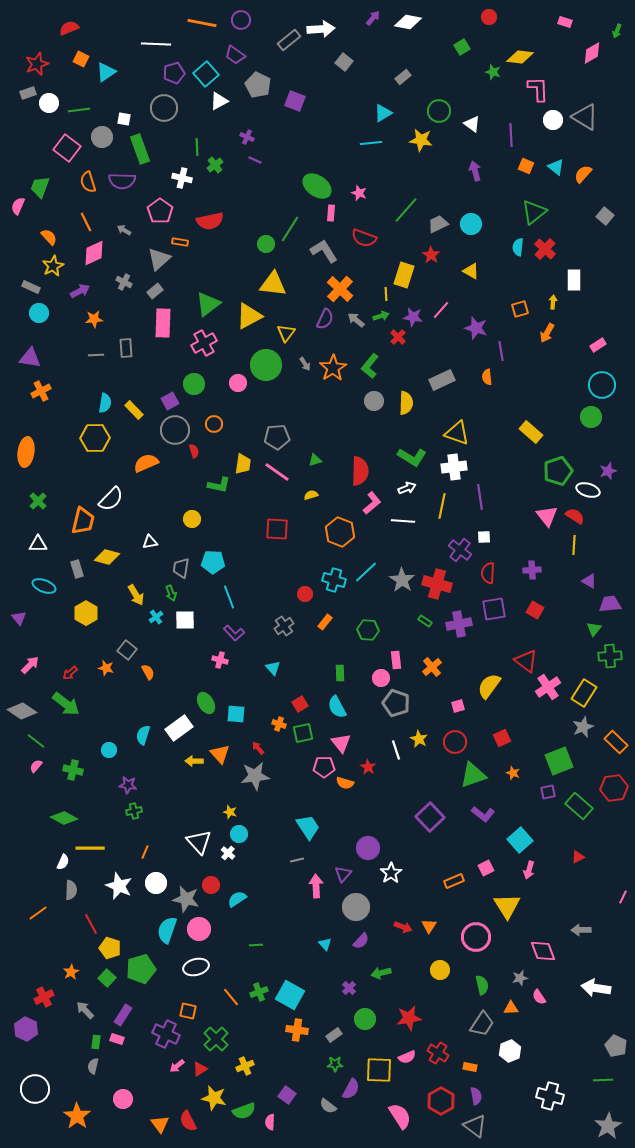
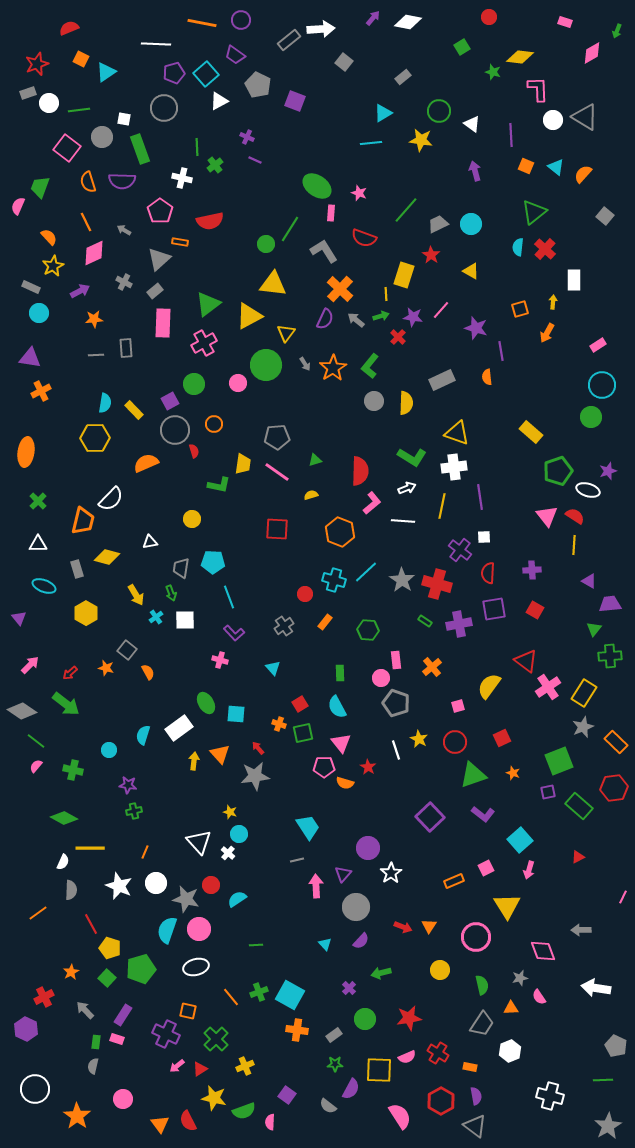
yellow arrow at (194, 761): rotated 96 degrees clockwise
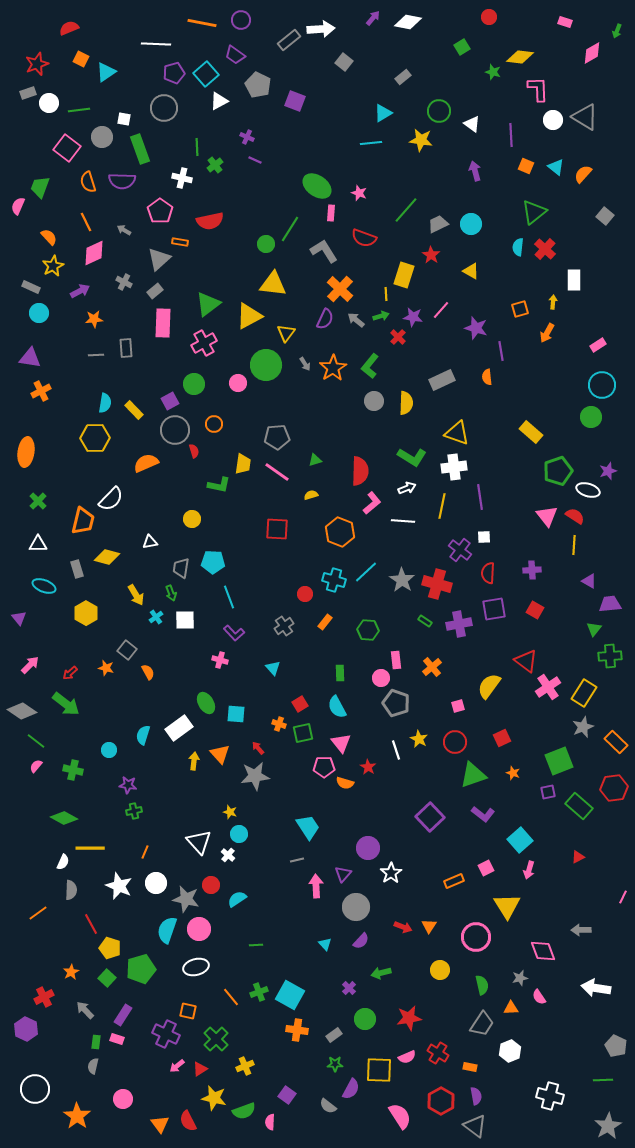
white cross at (228, 853): moved 2 px down
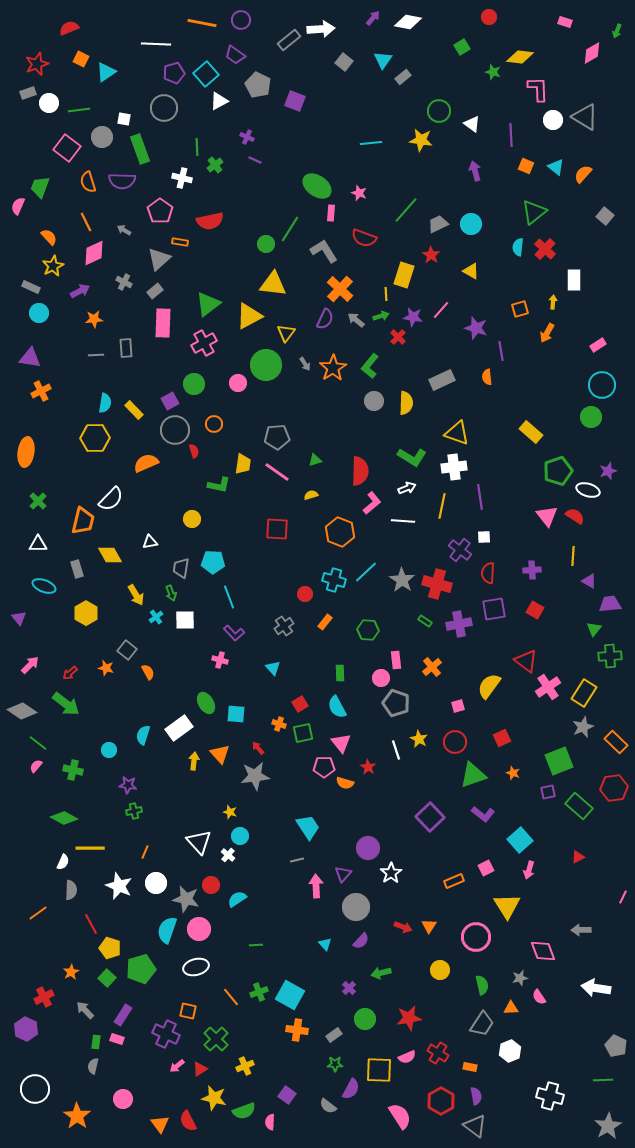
cyan triangle at (383, 113): moved 53 px up; rotated 24 degrees counterclockwise
yellow line at (574, 545): moved 1 px left, 11 px down
yellow diamond at (107, 557): moved 3 px right, 2 px up; rotated 45 degrees clockwise
green line at (36, 741): moved 2 px right, 2 px down
cyan circle at (239, 834): moved 1 px right, 2 px down
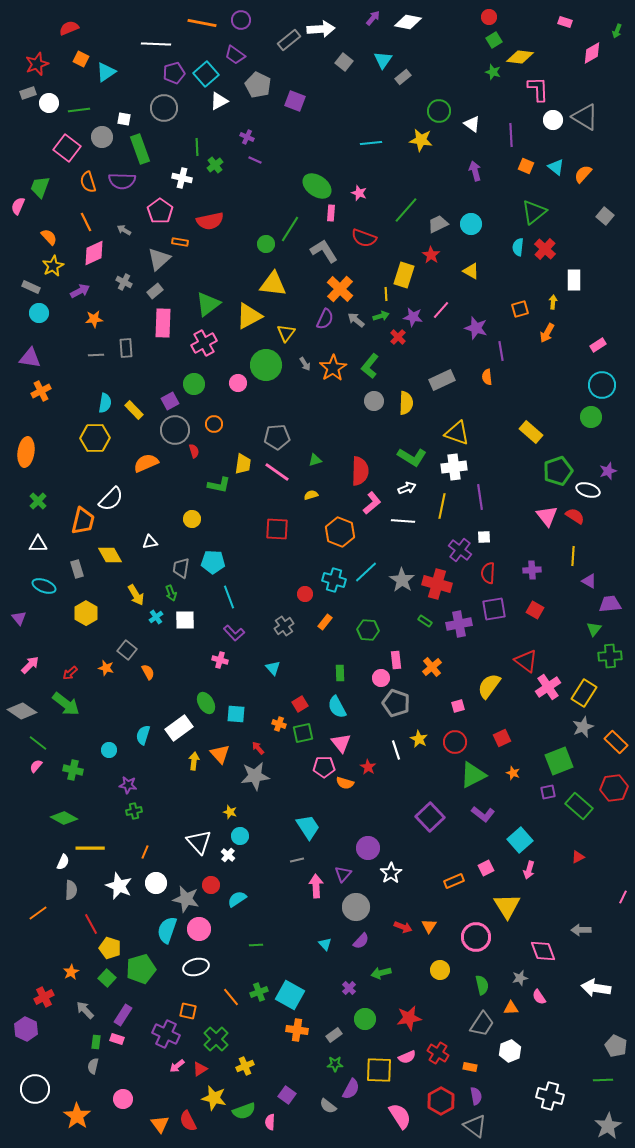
green square at (462, 47): moved 32 px right, 7 px up
green triangle at (473, 775): rotated 8 degrees counterclockwise
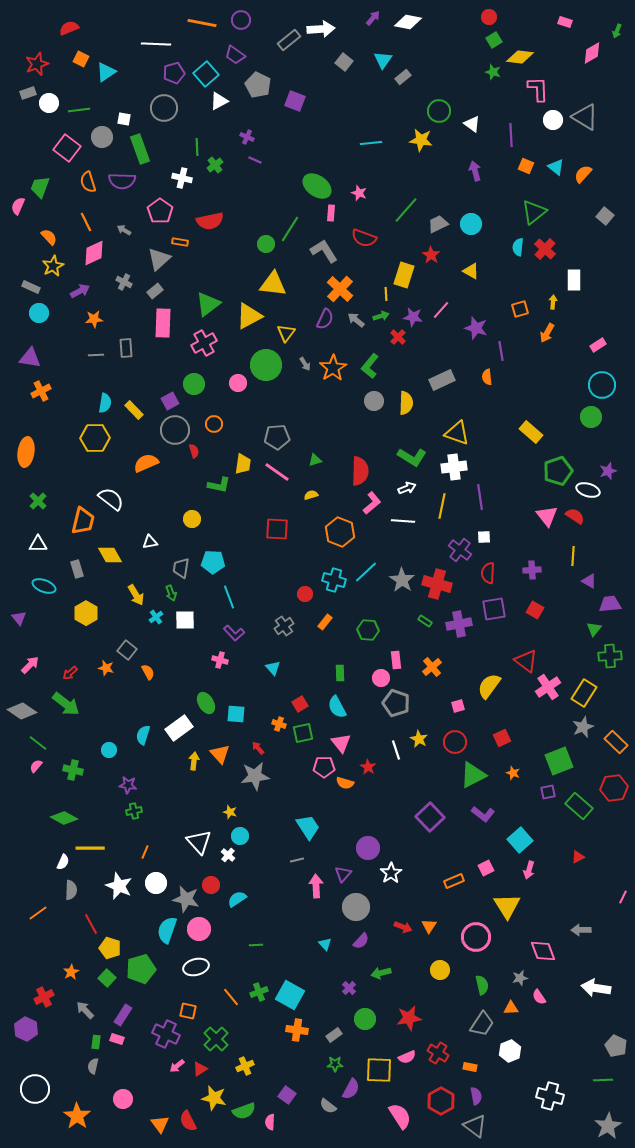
white semicircle at (111, 499): rotated 96 degrees counterclockwise
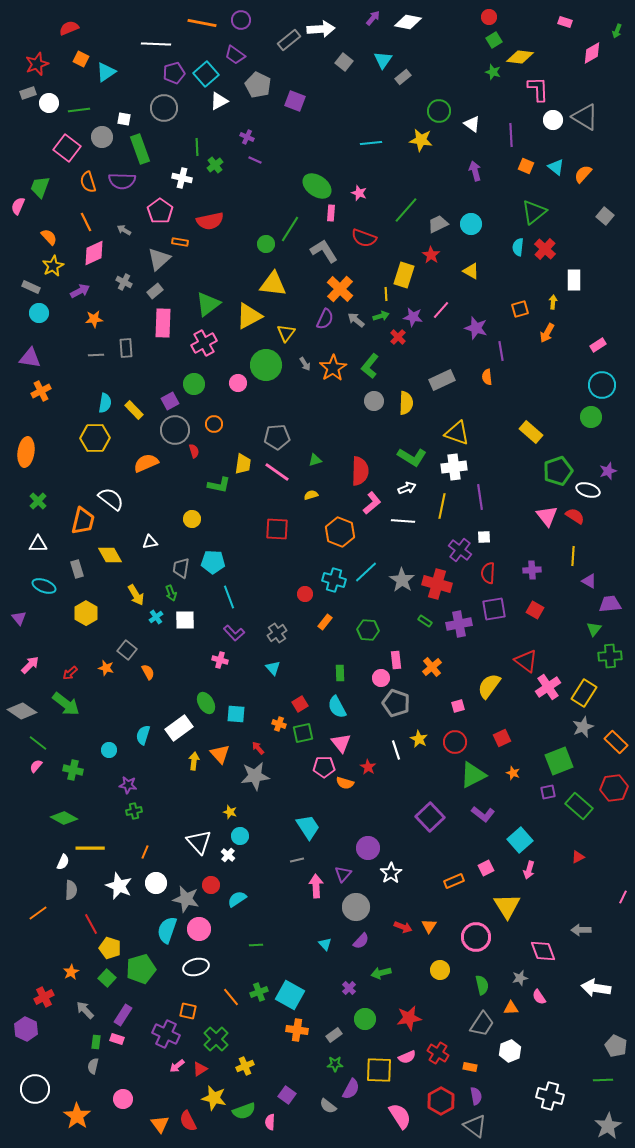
gray cross at (284, 626): moved 7 px left, 7 px down
